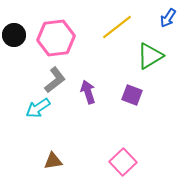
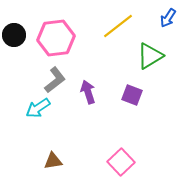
yellow line: moved 1 px right, 1 px up
pink square: moved 2 px left
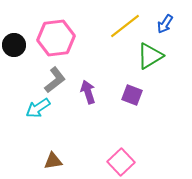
blue arrow: moved 3 px left, 6 px down
yellow line: moved 7 px right
black circle: moved 10 px down
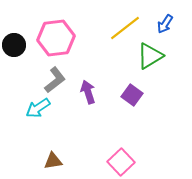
yellow line: moved 2 px down
purple square: rotated 15 degrees clockwise
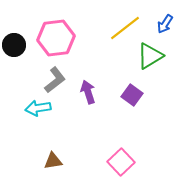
cyan arrow: rotated 25 degrees clockwise
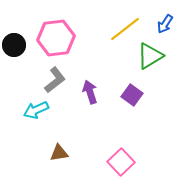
yellow line: moved 1 px down
purple arrow: moved 2 px right
cyan arrow: moved 2 px left, 2 px down; rotated 15 degrees counterclockwise
brown triangle: moved 6 px right, 8 px up
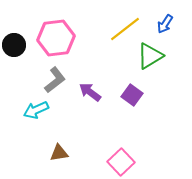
purple arrow: rotated 35 degrees counterclockwise
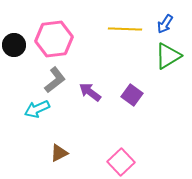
yellow line: rotated 40 degrees clockwise
pink hexagon: moved 2 px left, 1 px down
green triangle: moved 18 px right
cyan arrow: moved 1 px right, 1 px up
brown triangle: rotated 18 degrees counterclockwise
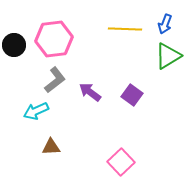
blue arrow: rotated 12 degrees counterclockwise
cyan arrow: moved 1 px left, 2 px down
brown triangle: moved 8 px left, 6 px up; rotated 24 degrees clockwise
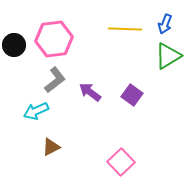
brown triangle: rotated 24 degrees counterclockwise
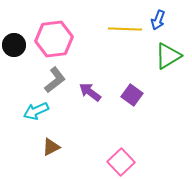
blue arrow: moved 7 px left, 4 px up
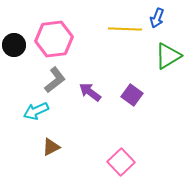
blue arrow: moved 1 px left, 2 px up
